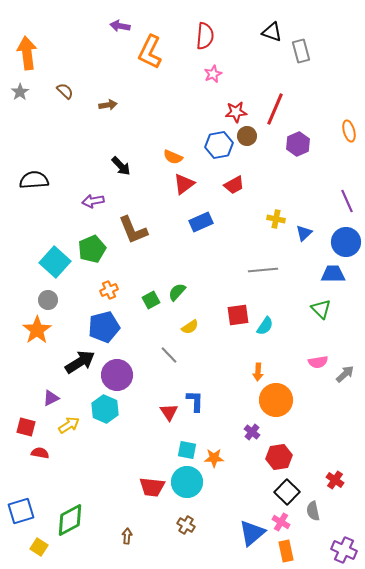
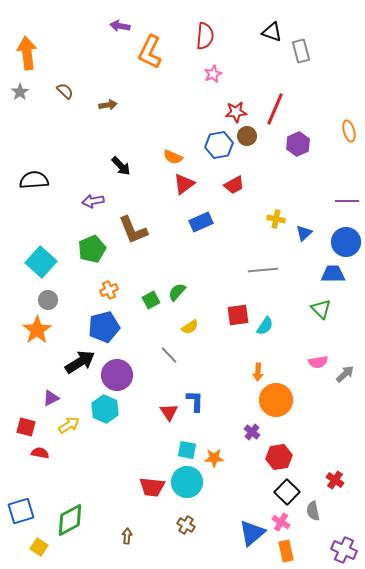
purple line at (347, 201): rotated 65 degrees counterclockwise
cyan square at (55, 262): moved 14 px left
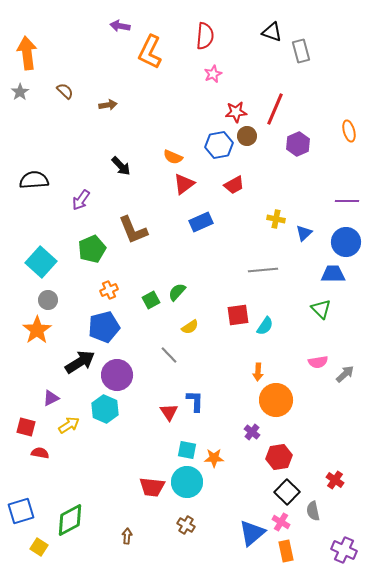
purple arrow at (93, 201): moved 12 px left, 1 px up; rotated 45 degrees counterclockwise
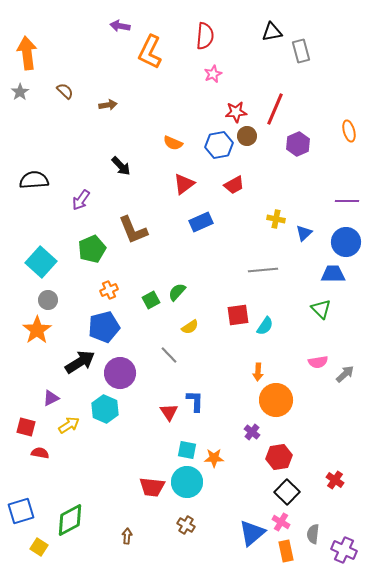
black triangle at (272, 32): rotated 30 degrees counterclockwise
orange semicircle at (173, 157): moved 14 px up
purple circle at (117, 375): moved 3 px right, 2 px up
gray semicircle at (313, 511): moved 23 px down; rotated 18 degrees clockwise
